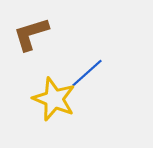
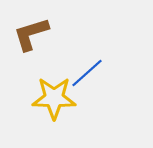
yellow star: moved 1 px up; rotated 21 degrees counterclockwise
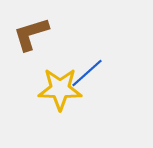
yellow star: moved 6 px right, 9 px up
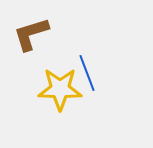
blue line: rotated 69 degrees counterclockwise
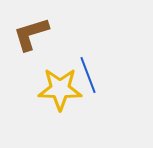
blue line: moved 1 px right, 2 px down
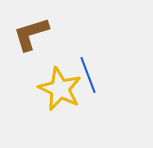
yellow star: rotated 24 degrees clockwise
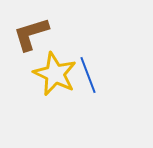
yellow star: moved 5 px left, 15 px up
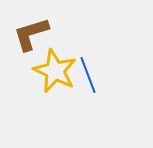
yellow star: moved 3 px up
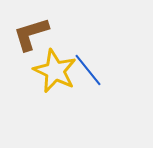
blue line: moved 5 px up; rotated 18 degrees counterclockwise
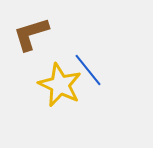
yellow star: moved 5 px right, 14 px down
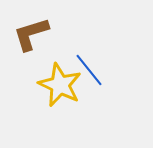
blue line: moved 1 px right
